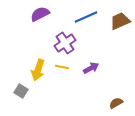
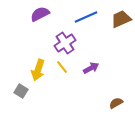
brown trapezoid: moved 1 px right, 2 px up
yellow line: rotated 40 degrees clockwise
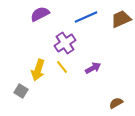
purple arrow: moved 2 px right
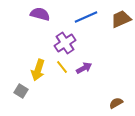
purple semicircle: rotated 42 degrees clockwise
purple arrow: moved 9 px left
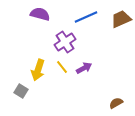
purple cross: moved 1 px up
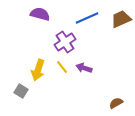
blue line: moved 1 px right, 1 px down
purple arrow: rotated 133 degrees counterclockwise
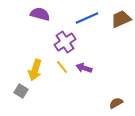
yellow arrow: moved 3 px left
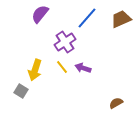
purple semicircle: rotated 66 degrees counterclockwise
blue line: rotated 25 degrees counterclockwise
purple arrow: moved 1 px left
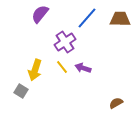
brown trapezoid: moved 1 px left; rotated 25 degrees clockwise
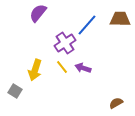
purple semicircle: moved 2 px left, 1 px up
blue line: moved 7 px down
purple cross: moved 1 px down
gray square: moved 6 px left
